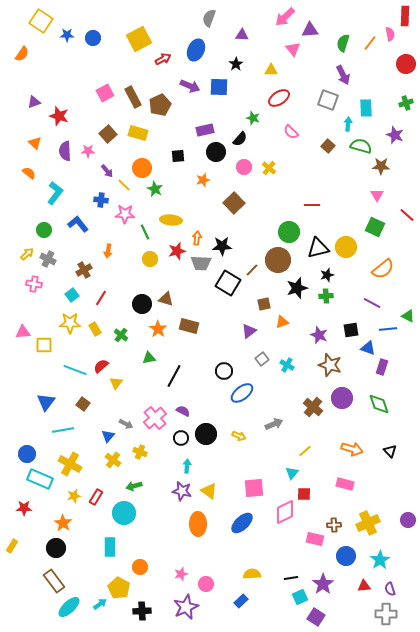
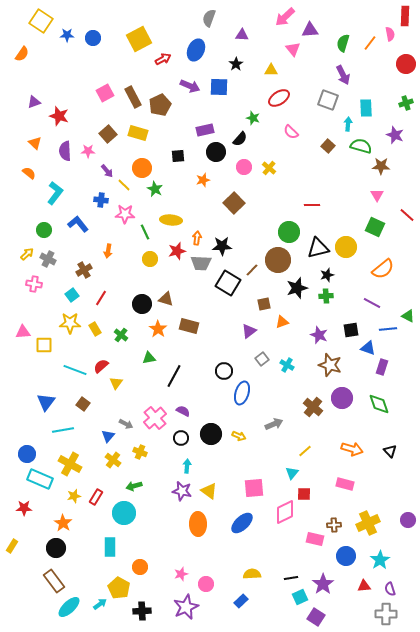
blue ellipse at (242, 393): rotated 35 degrees counterclockwise
black circle at (206, 434): moved 5 px right
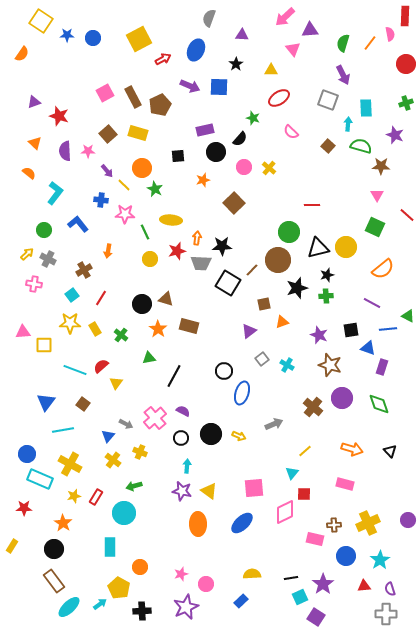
black circle at (56, 548): moved 2 px left, 1 px down
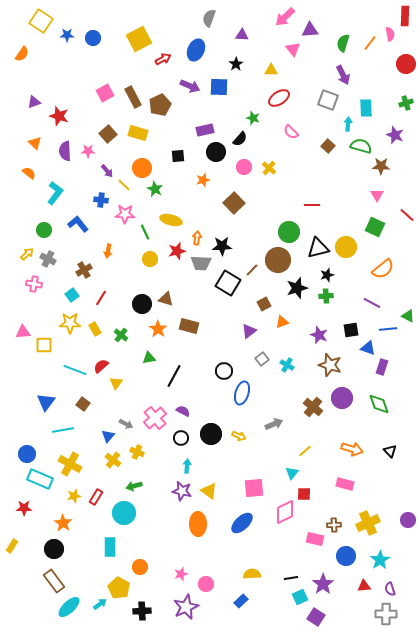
yellow ellipse at (171, 220): rotated 10 degrees clockwise
brown square at (264, 304): rotated 16 degrees counterclockwise
yellow cross at (140, 452): moved 3 px left
